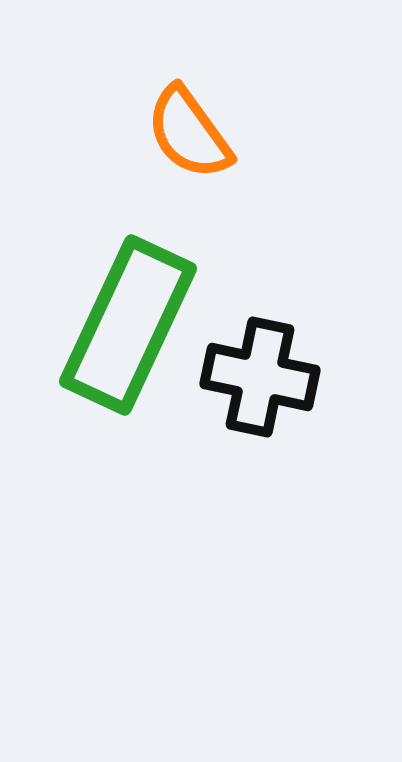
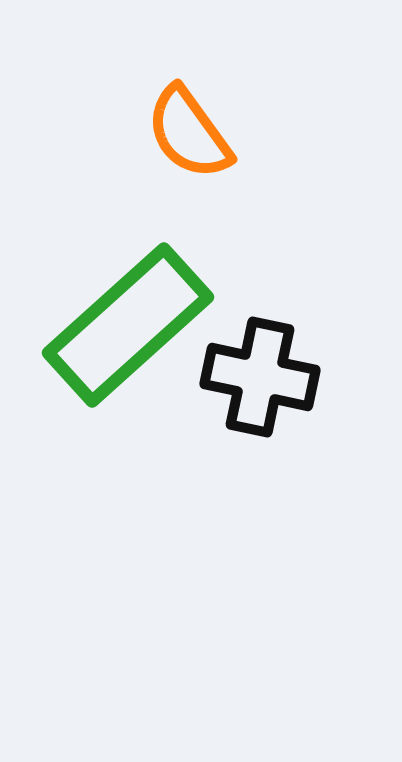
green rectangle: rotated 23 degrees clockwise
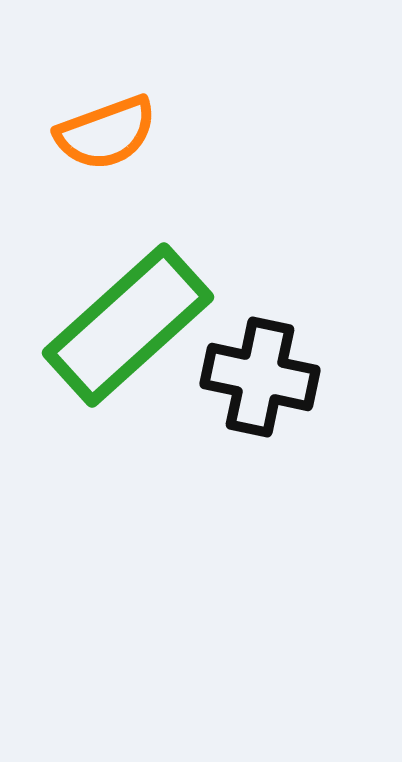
orange semicircle: moved 83 px left; rotated 74 degrees counterclockwise
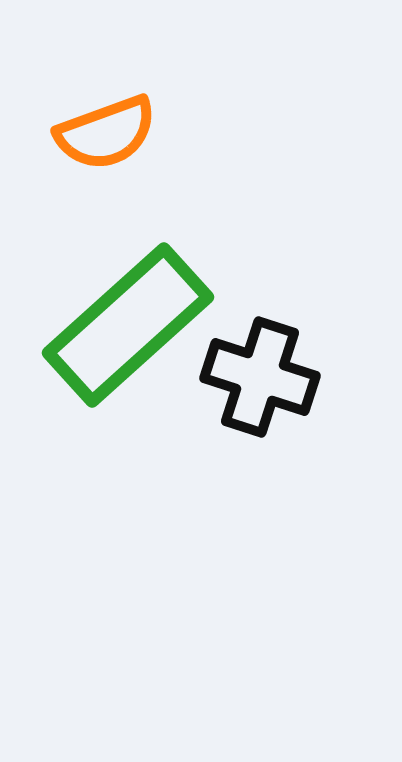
black cross: rotated 6 degrees clockwise
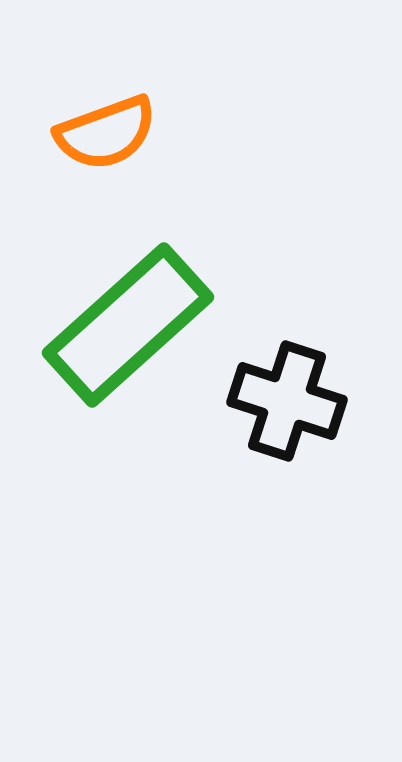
black cross: moved 27 px right, 24 px down
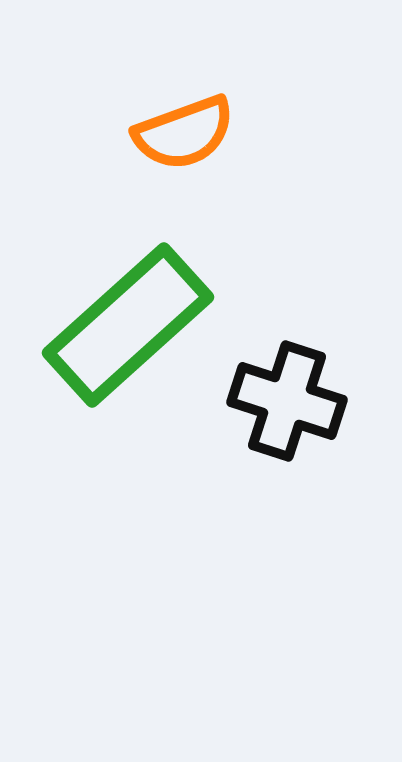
orange semicircle: moved 78 px right
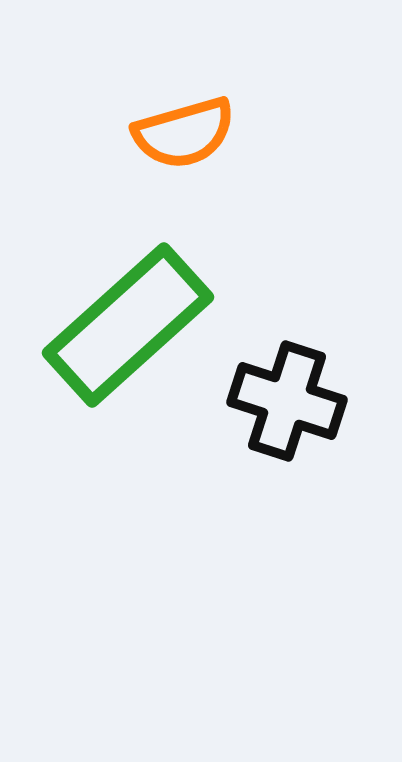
orange semicircle: rotated 4 degrees clockwise
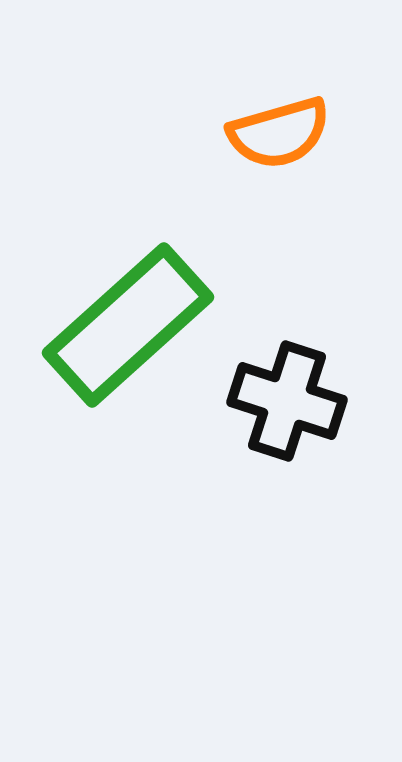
orange semicircle: moved 95 px right
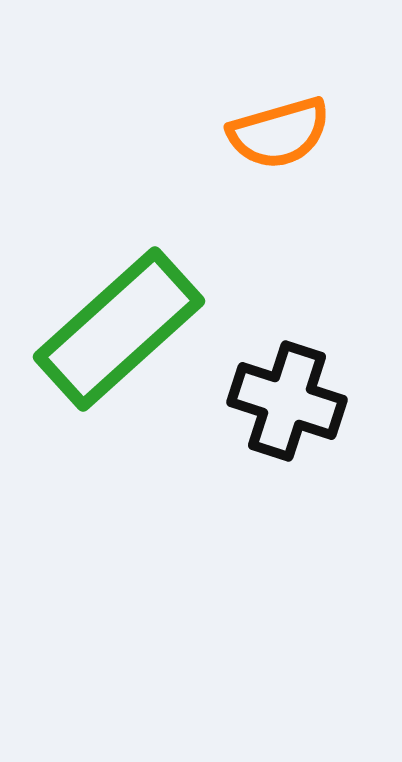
green rectangle: moved 9 px left, 4 px down
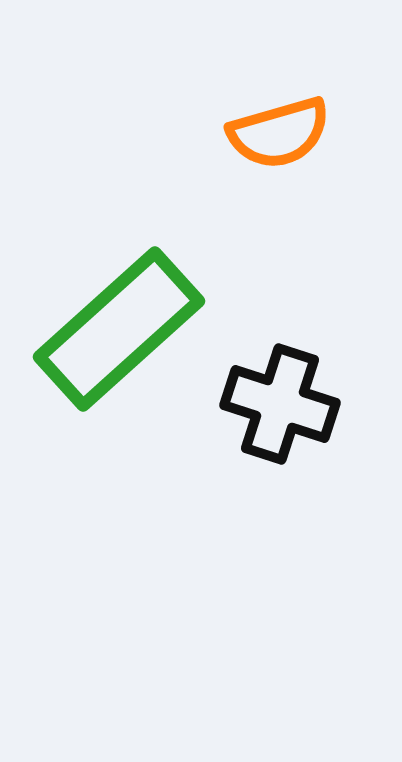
black cross: moved 7 px left, 3 px down
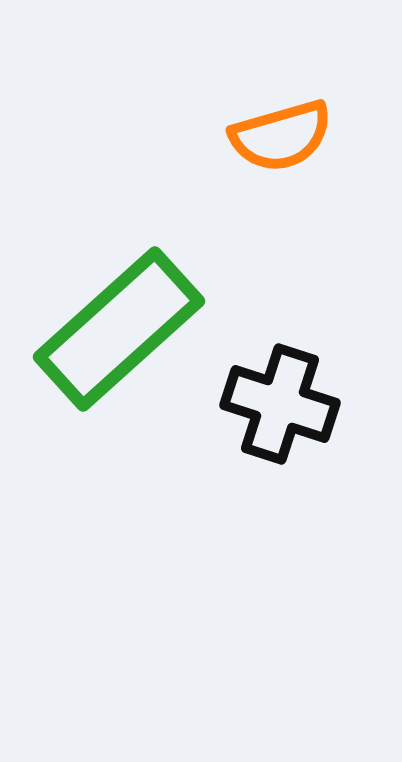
orange semicircle: moved 2 px right, 3 px down
